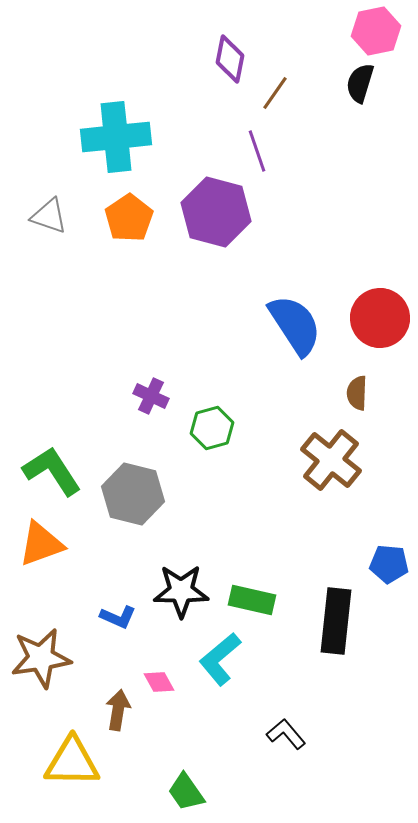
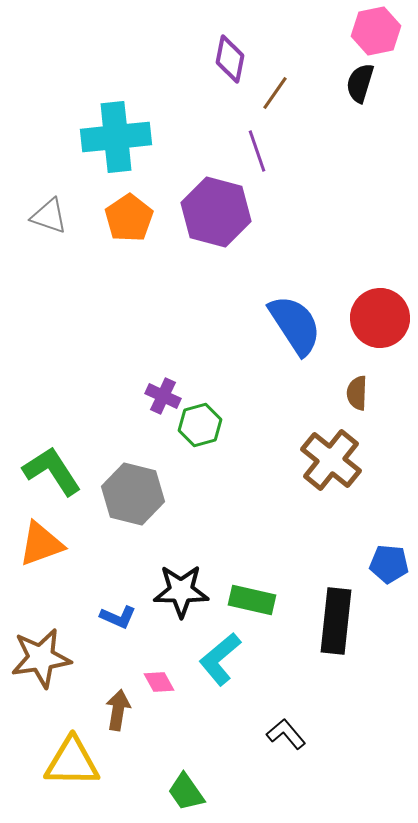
purple cross: moved 12 px right
green hexagon: moved 12 px left, 3 px up
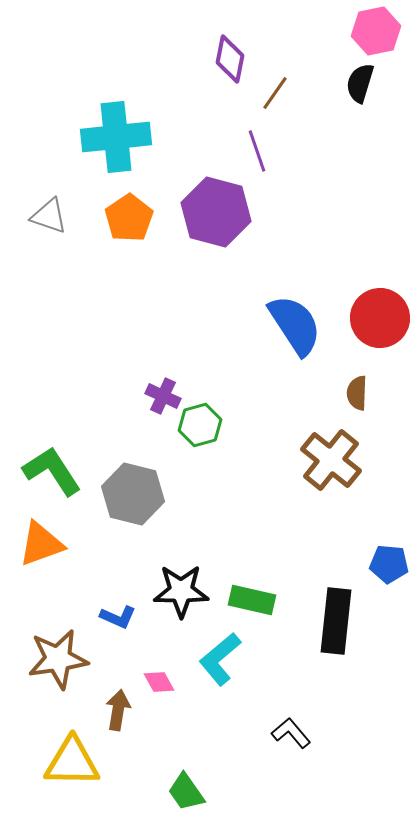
brown star: moved 17 px right, 1 px down
black L-shape: moved 5 px right, 1 px up
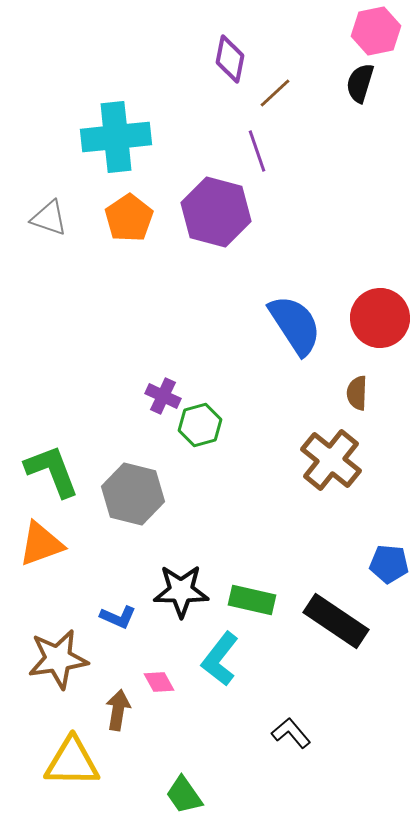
brown line: rotated 12 degrees clockwise
gray triangle: moved 2 px down
green L-shape: rotated 12 degrees clockwise
black rectangle: rotated 62 degrees counterclockwise
cyan L-shape: rotated 12 degrees counterclockwise
green trapezoid: moved 2 px left, 3 px down
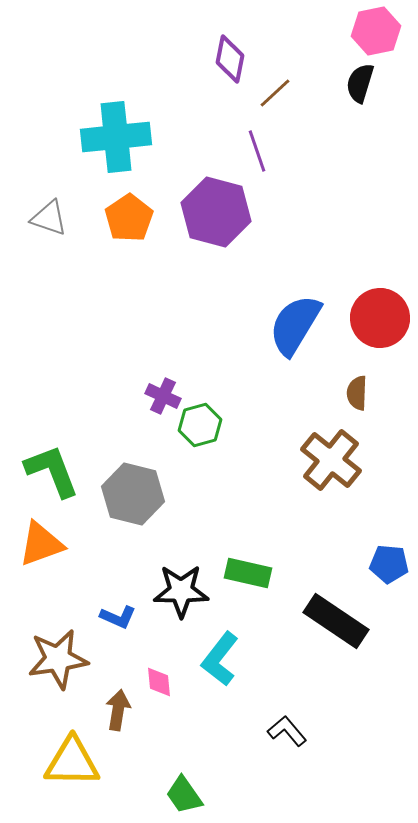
blue semicircle: rotated 116 degrees counterclockwise
green rectangle: moved 4 px left, 27 px up
pink diamond: rotated 24 degrees clockwise
black L-shape: moved 4 px left, 2 px up
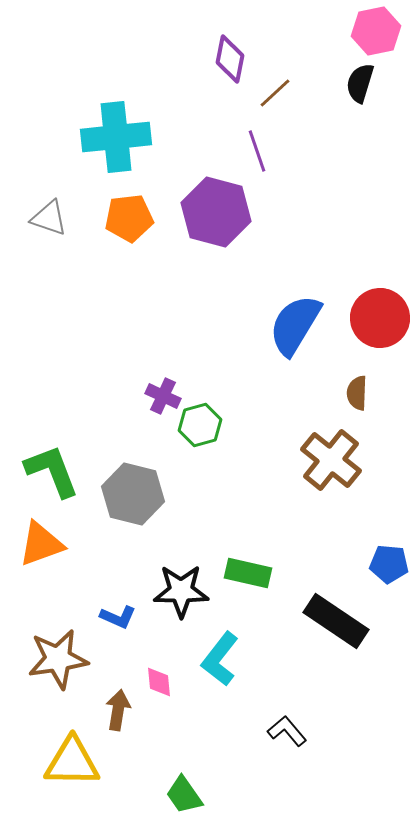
orange pentagon: rotated 27 degrees clockwise
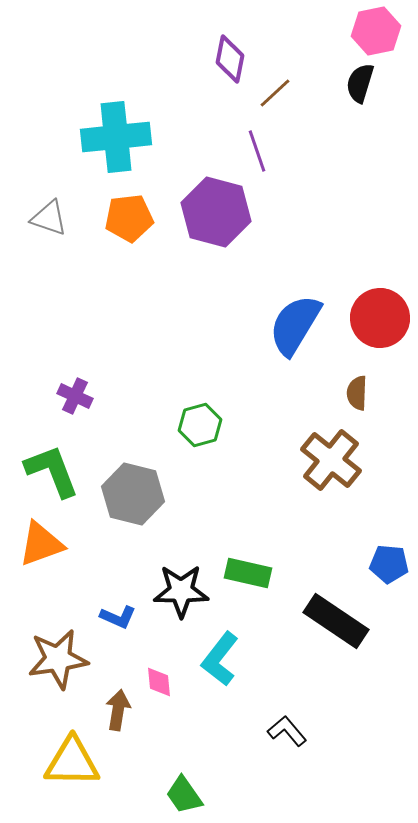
purple cross: moved 88 px left
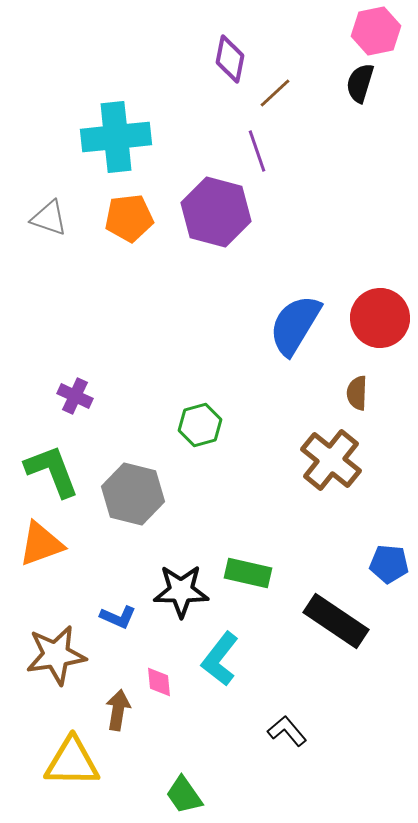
brown star: moved 2 px left, 4 px up
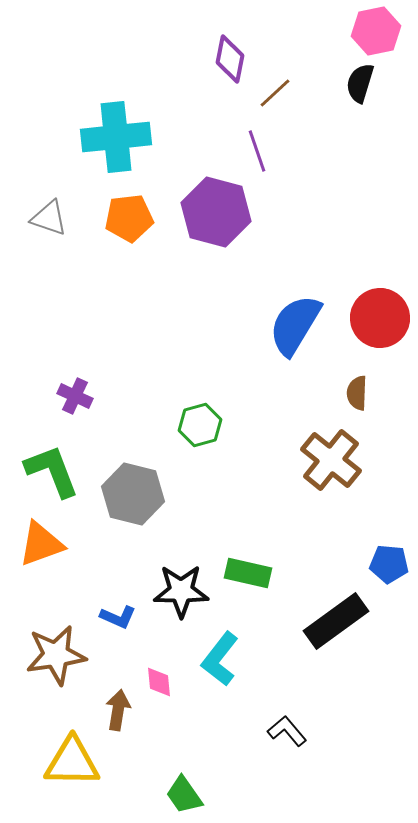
black rectangle: rotated 70 degrees counterclockwise
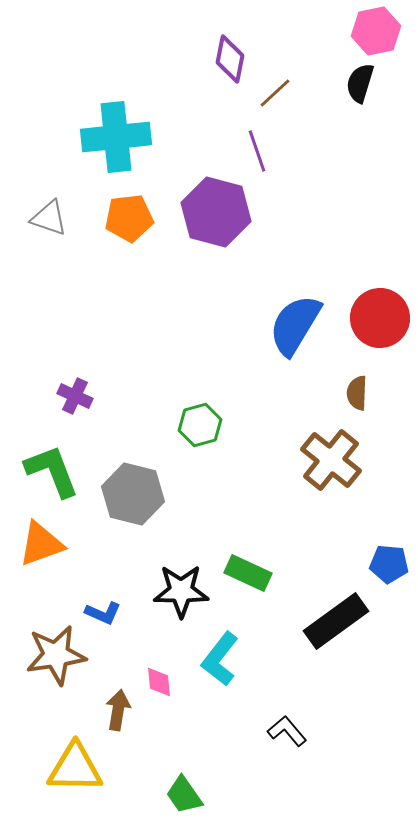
green rectangle: rotated 12 degrees clockwise
blue L-shape: moved 15 px left, 4 px up
yellow triangle: moved 3 px right, 6 px down
